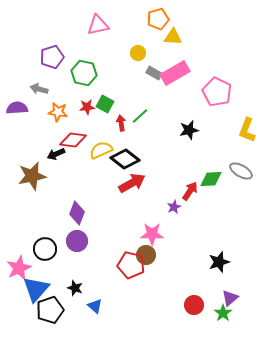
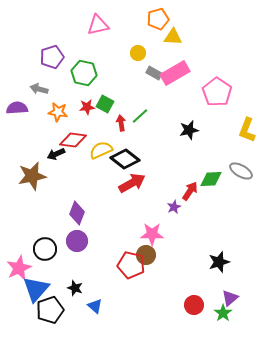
pink pentagon at (217, 92): rotated 8 degrees clockwise
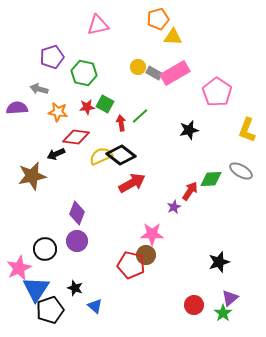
yellow circle at (138, 53): moved 14 px down
red diamond at (73, 140): moved 3 px right, 3 px up
yellow semicircle at (101, 150): moved 6 px down
black diamond at (125, 159): moved 4 px left, 4 px up
blue triangle at (36, 289): rotated 8 degrees counterclockwise
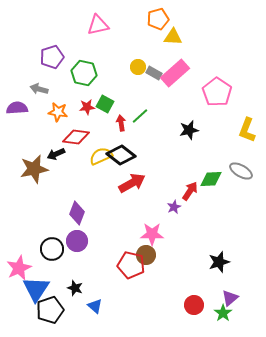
pink rectangle at (175, 73): rotated 12 degrees counterclockwise
brown star at (32, 176): moved 2 px right, 7 px up
black circle at (45, 249): moved 7 px right
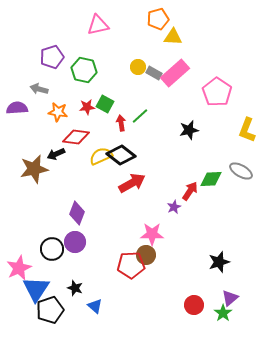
green hexagon at (84, 73): moved 3 px up
purple circle at (77, 241): moved 2 px left, 1 px down
red pentagon at (131, 265): rotated 16 degrees counterclockwise
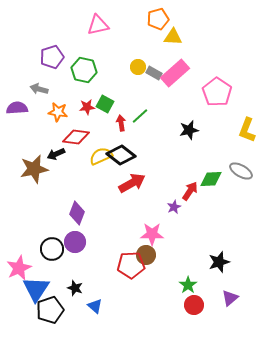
green star at (223, 313): moved 35 px left, 28 px up
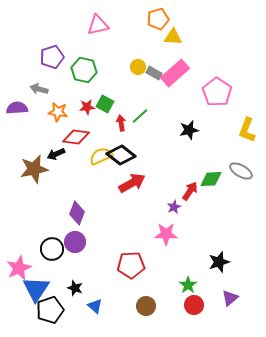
pink star at (152, 234): moved 14 px right
brown circle at (146, 255): moved 51 px down
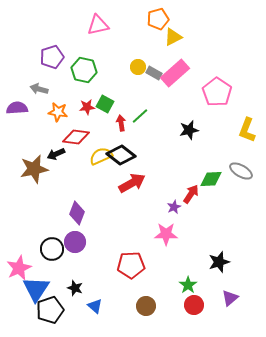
yellow triangle at (173, 37): rotated 30 degrees counterclockwise
red arrow at (190, 191): moved 1 px right, 3 px down
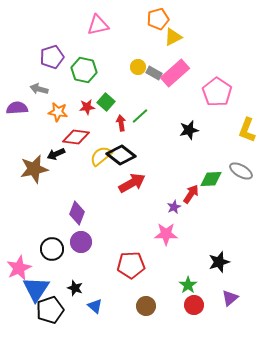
green square at (105, 104): moved 1 px right, 2 px up; rotated 12 degrees clockwise
yellow semicircle at (101, 156): rotated 15 degrees counterclockwise
purple circle at (75, 242): moved 6 px right
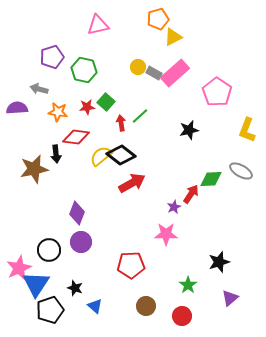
black arrow at (56, 154): rotated 72 degrees counterclockwise
black circle at (52, 249): moved 3 px left, 1 px down
blue triangle at (36, 289): moved 5 px up
red circle at (194, 305): moved 12 px left, 11 px down
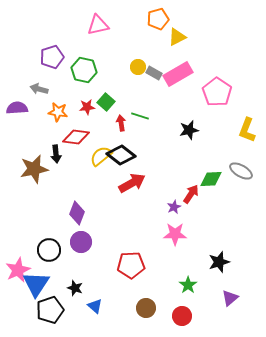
yellow triangle at (173, 37): moved 4 px right
pink rectangle at (175, 73): moved 3 px right, 1 px down; rotated 12 degrees clockwise
green line at (140, 116): rotated 60 degrees clockwise
pink star at (166, 234): moved 9 px right
pink star at (19, 268): moved 1 px left, 2 px down
brown circle at (146, 306): moved 2 px down
